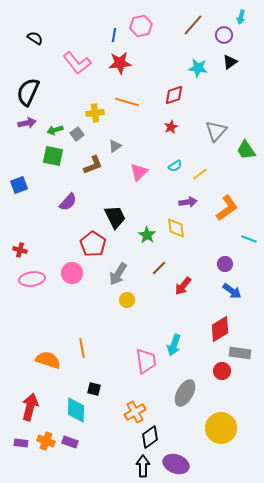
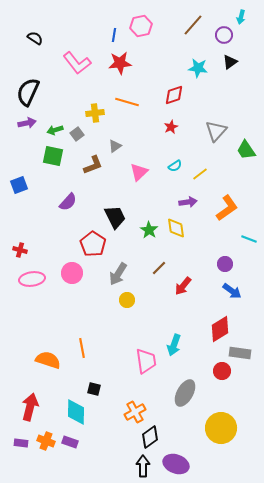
green star at (147, 235): moved 2 px right, 5 px up
cyan diamond at (76, 410): moved 2 px down
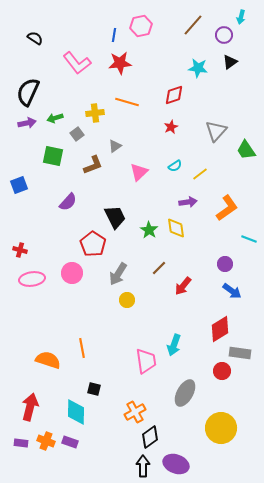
green arrow at (55, 130): moved 12 px up
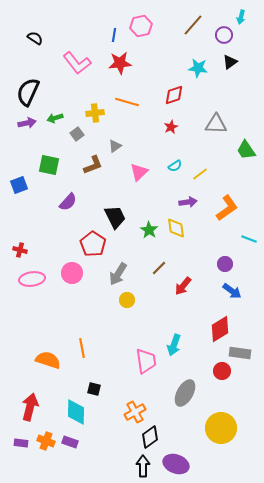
gray triangle at (216, 131): moved 7 px up; rotated 50 degrees clockwise
green square at (53, 156): moved 4 px left, 9 px down
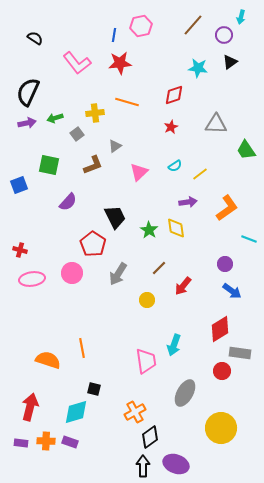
yellow circle at (127, 300): moved 20 px right
cyan diamond at (76, 412): rotated 72 degrees clockwise
orange cross at (46, 441): rotated 18 degrees counterclockwise
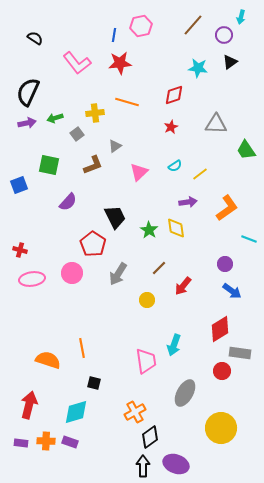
black square at (94, 389): moved 6 px up
red arrow at (30, 407): moved 1 px left, 2 px up
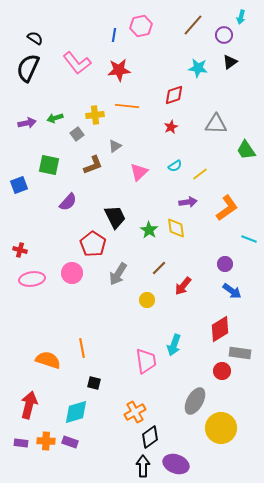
red star at (120, 63): moved 1 px left, 7 px down
black semicircle at (28, 92): moved 24 px up
orange line at (127, 102): moved 4 px down; rotated 10 degrees counterclockwise
yellow cross at (95, 113): moved 2 px down
gray ellipse at (185, 393): moved 10 px right, 8 px down
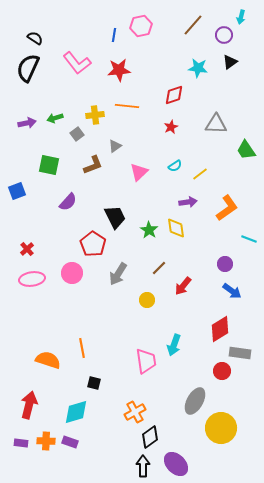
blue square at (19, 185): moved 2 px left, 6 px down
red cross at (20, 250): moved 7 px right, 1 px up; rotated 32 degrees clockwise
purple ellipse at (176, 464): rotated 25 degrees clockwise
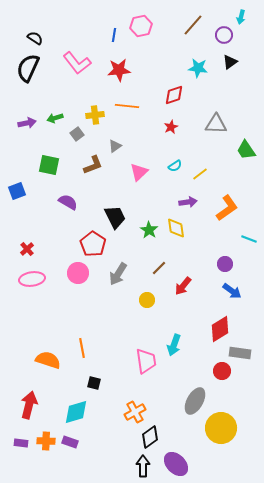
purple semicircle at (68, 202): rotated 102 degrees counterclockwise
pink circle at (72, 273): moved 6 px right
